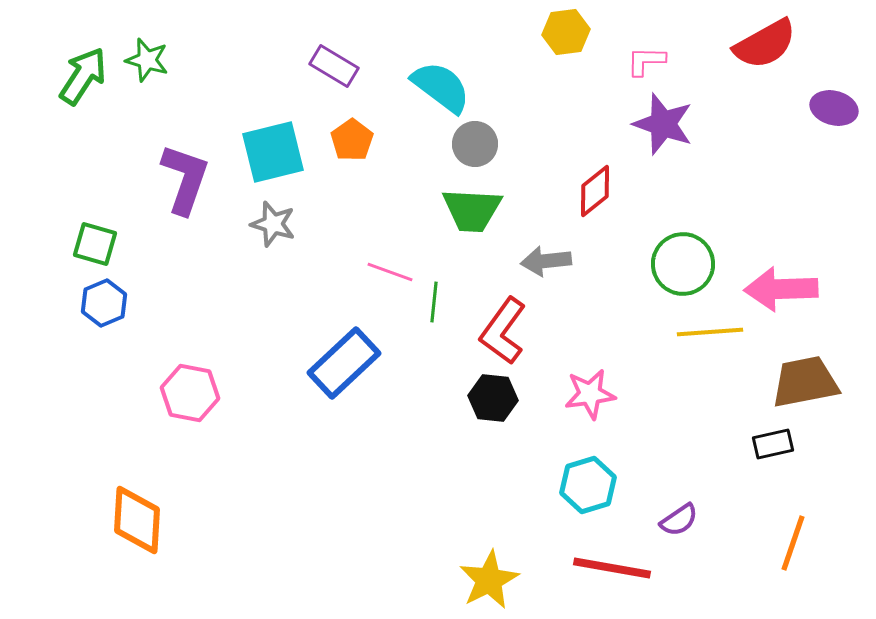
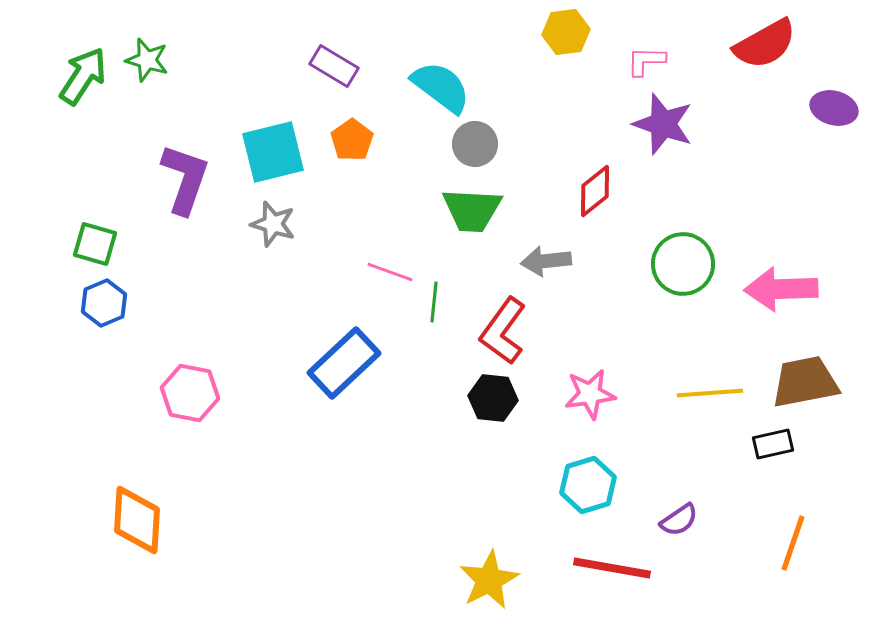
yellow line: moved 61 px down
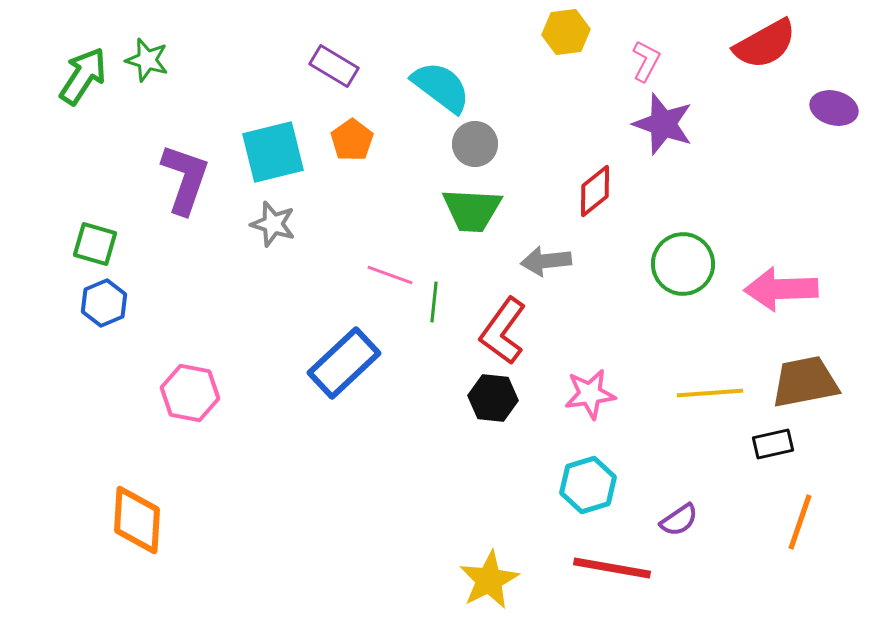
pink L-shape: rotated 117 degrees clockwise
pink line: moved 3 px down
orange line: moved 7 px right, 21 px up
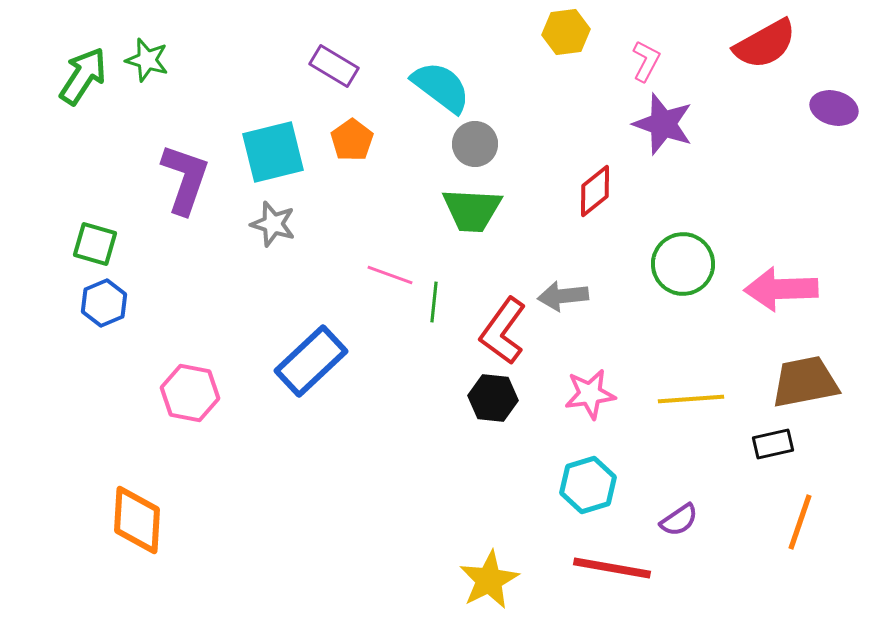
gray arrow: moved 17 px right, 35 px down
blue rectangle: moved 33 px left, 2 px up
yellow line: moved 19 px left, 6 px down
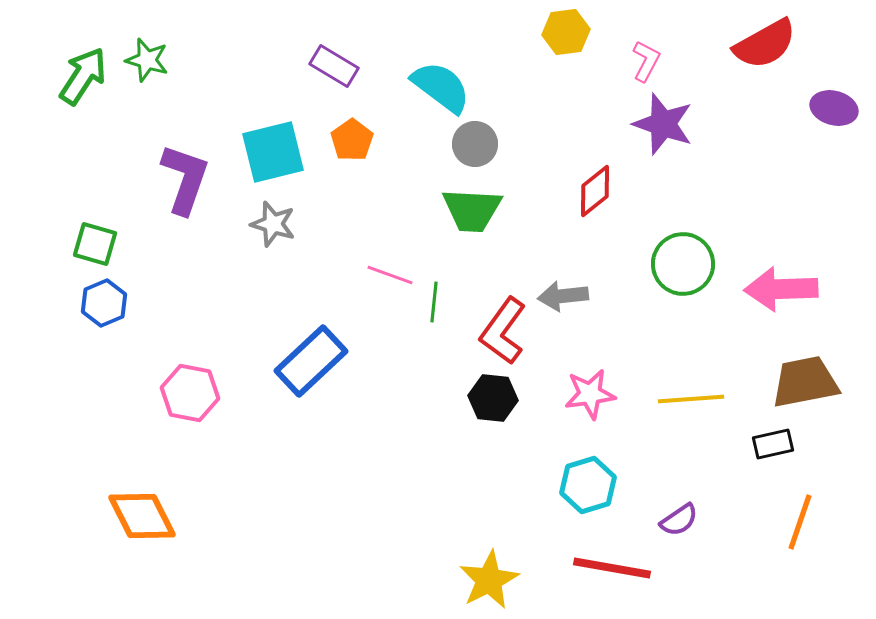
orange diamond: moved 5 px right, 4 px up; rotated 30 degrees counterclockwise
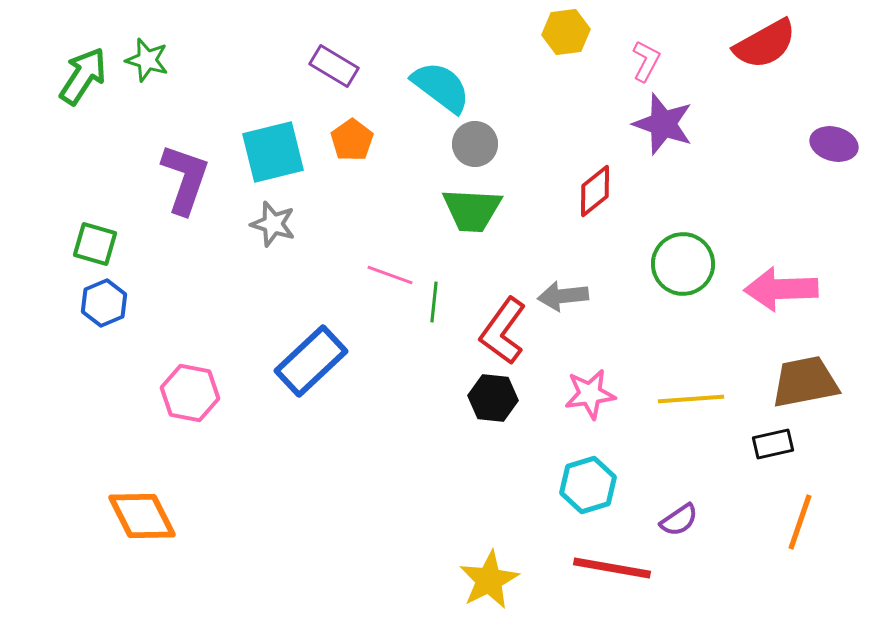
purple ellipse: moved 36 px down
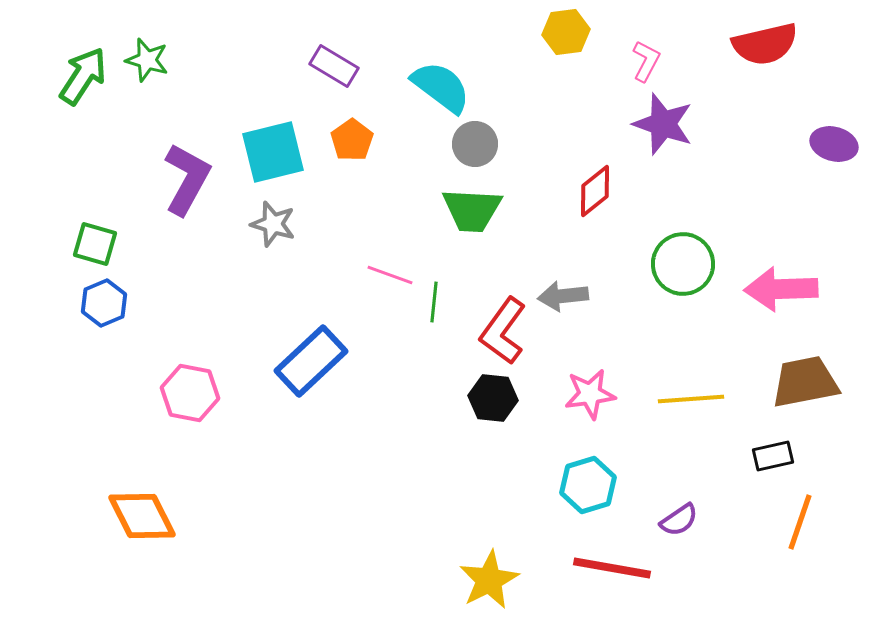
red semicircle: rotated 16 degrees clockwise
purple L-shape: moved 2 px right; rotated 10 degrees clockwise
black rectangle: moved 12 px down
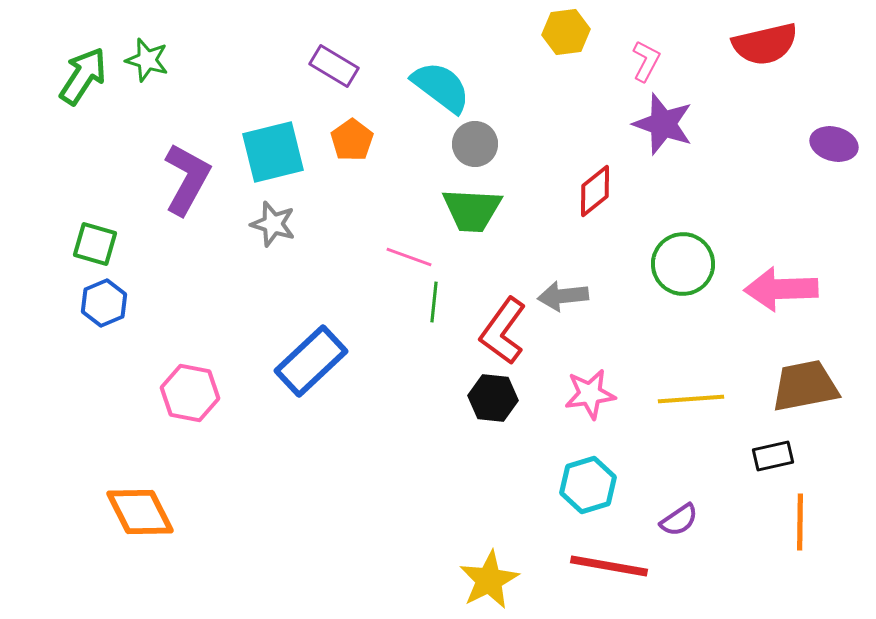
pink line: moved 19 px right, 18 px up
brown trapezoid: moved 4 px down
orange diamond: moved 2 px left, 4 px up
orange line: rotated 18 degrees counterclockwise
red line: moved 3 px left, 2 px up
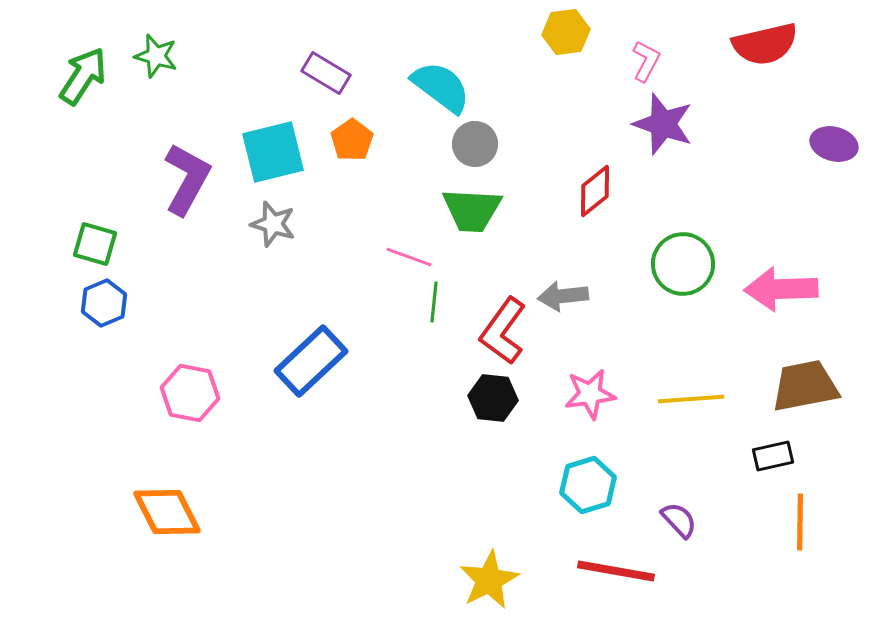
green star: moved 9 px right, 4 px up
purple rectangle: moved 8 px left, 7 px down
orange diamond: moved 27 px right
purple semicircle: rotated 99 degrees counterclockwise
red line: moved 7 px right, 5 px down
